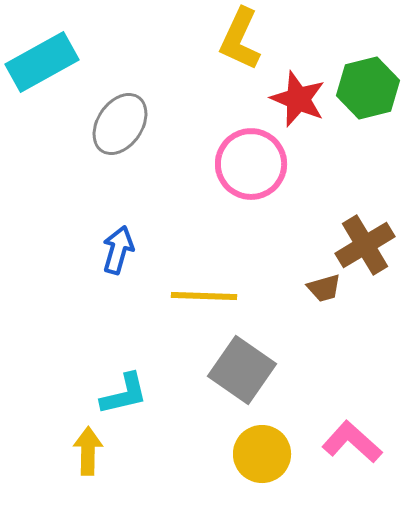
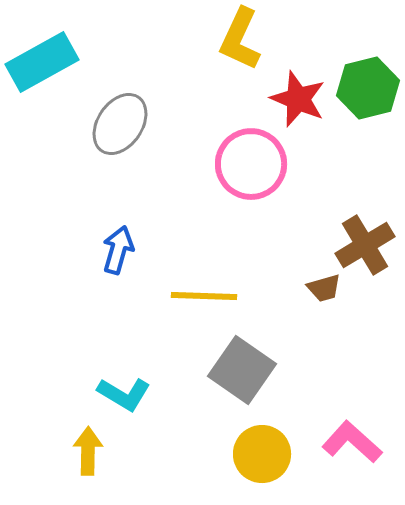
cyan L-shape: rotated 44 degrees clockwise
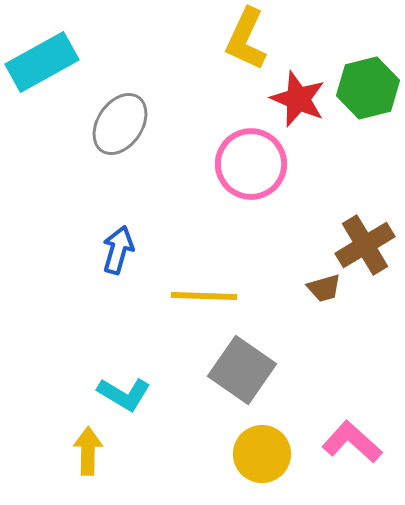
yellow L-shape: moved 6 px right
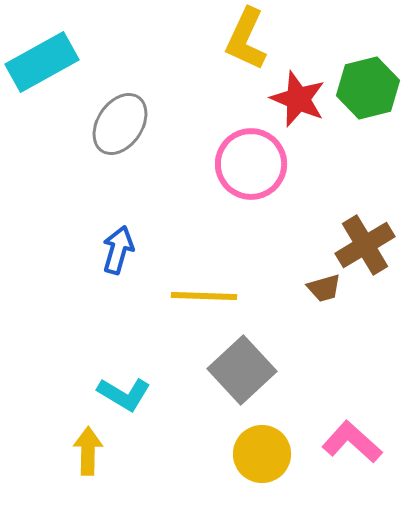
gray square: rotated 12 degrees clockwise
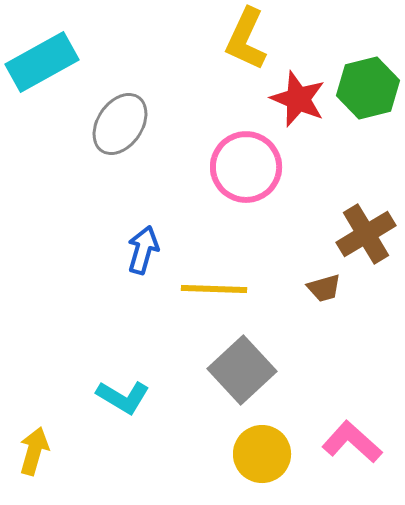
pink circle: moved 5 px left, 3 px down
brown cross: moved 1 px right, 11 px up
blue arrow: moved 25 px right
yellow line: moved 10 px right, 7 px up
cyan L-shape: moved 1 px left, 3 px down
yellow arrow: moved 54 px left; rotated 15 degrees clockwise
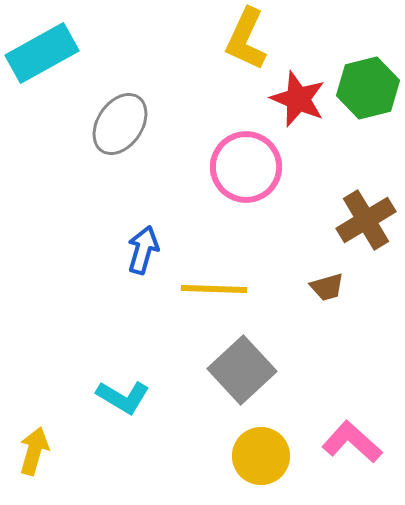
cyan rectangle: moved 9 px up
brown cross: moved 14 px up
brown trapezoid: moved 3 px right, 1 px up
yellow circle: moved 1 px left, 2 px down
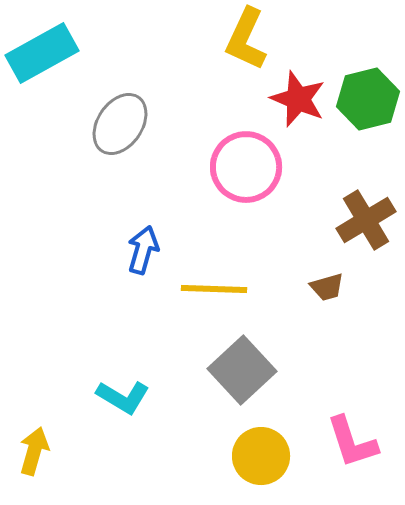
green hexagon: moved 11 px down
pink L-shape: rotated 150 degrees counterclockwise
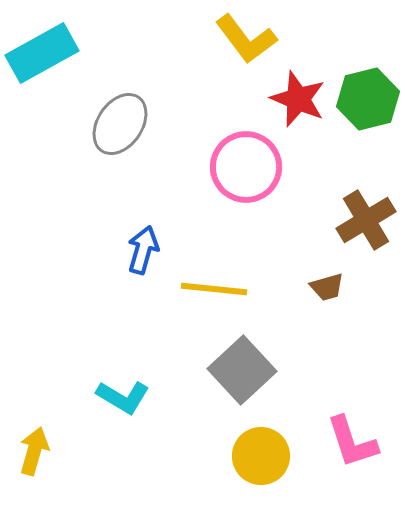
yellow L-shape: rotated 62 degrees counterclockwise
yellow line: rotated 4 degrees clockwise
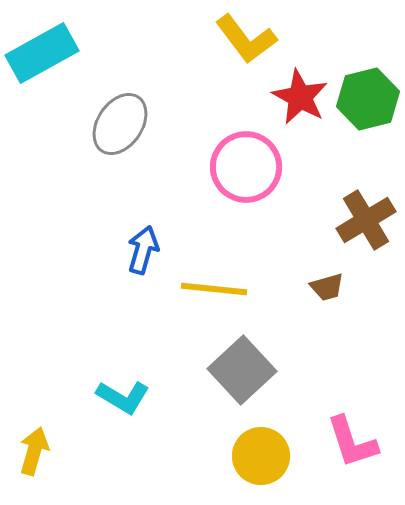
red star: moved 2 px right, 2 px up; rotated 6 degrees clockwise
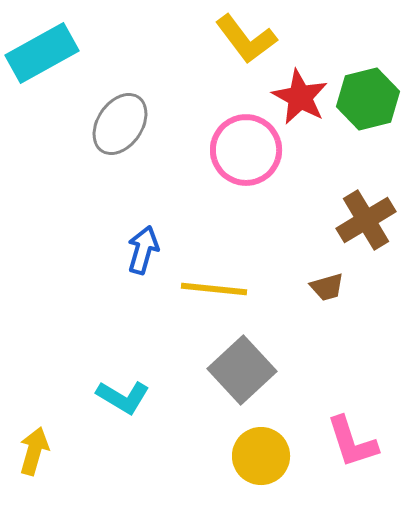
pink circle: moved 17 px up
